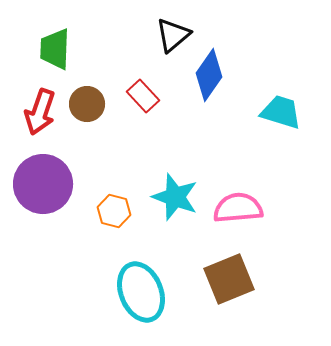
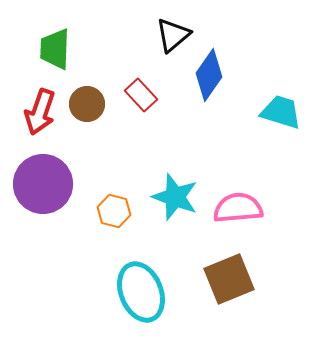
red rectangle: moved 2 px left, 1 px up
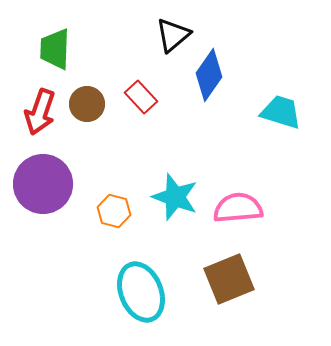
red rectangle: moved 2 px down
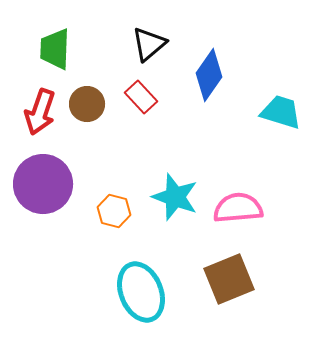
black triangle: moved 24 px left, 9 px down
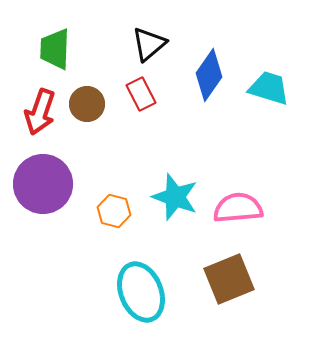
red rectangle: moved 3 px up; rotated 16 degrees clockwise
cyan trapezoid: moved 12 px left, 24 px up
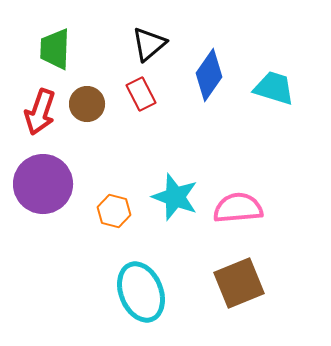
cyan trapezoid: moved 5 px right
brown square: moved 10 px right, 4 px down
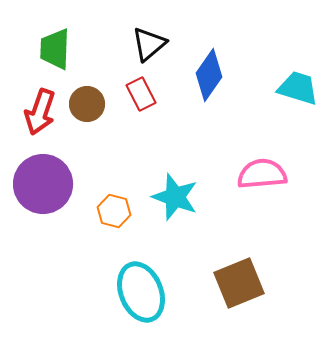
cyan trapezoid: moved 24 px right
pink semicircle: moved 24 px right, 34 px up
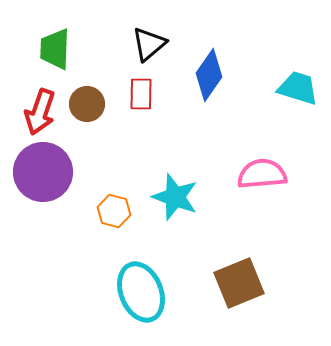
red rectangle: rotated 28 degrees clockwise
purple circle: moved 12 px up
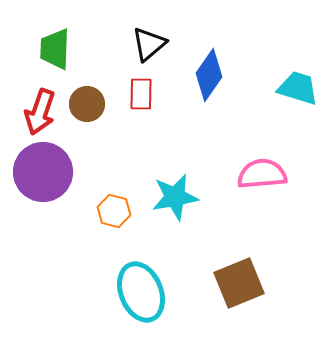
cyan star: rotated 30 degrees counterclockwise
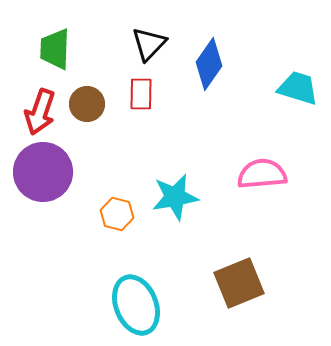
black triangle: rotated 6 degrees counterclockwise
blue diamond: moved 11 px up
orange hexagon: moved 3 px right, 3 px down
cyan ellipse: moved 5 px left, 13 px down
